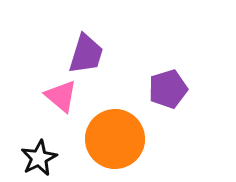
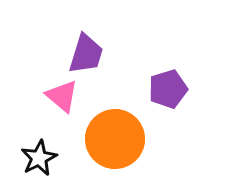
pink triangle: moved 1 px right
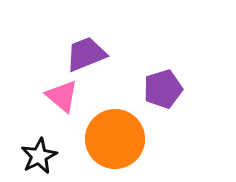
purple trapezoid: rotated 129 degrees counterclockwise
purple pentagon: moved 5 px left
black star: moved 2 px up
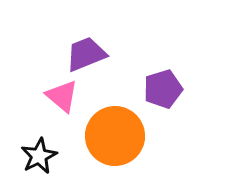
orange circle: moved 3 px up
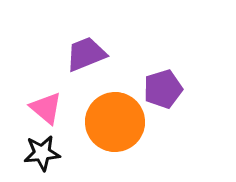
pink triangle: moved 16 px left, 12 px down
orange circle: moved 14 px up
black star: moved 3 px right, 3 px up; rotated 21 degrees clockwise
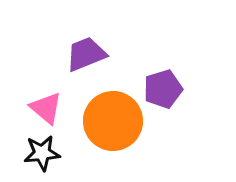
orange circle: moved 2 px left, 1 px up
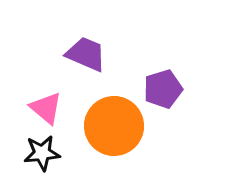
purple trapezoid: rotated 45 degrees clockwise
orange circle: moved 1 px right, 5 px down
